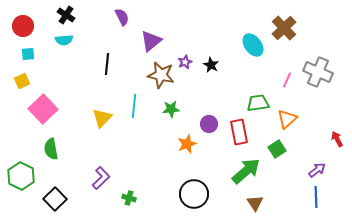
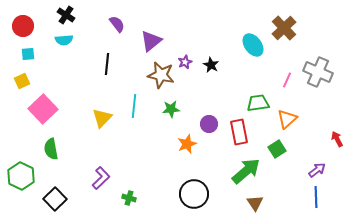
purple semicircle: moved 5 px left, 7 px down; rotated 12 degrees counterclockwise
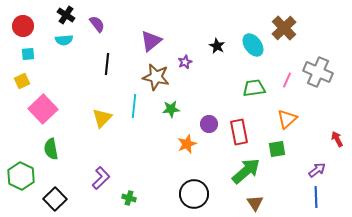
purple semicircle: moved 20 px left
black star: moved 6 px right, 19 px up
brown star: moved 5 px left, 2 px down
green trapezoid: moved 4 px left, 15 px up
green square: rotated 24 degrees clockwise
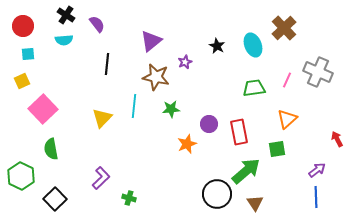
cyan ellipse: rotated 15 degrees clockwise
black circle: moved 23 px right
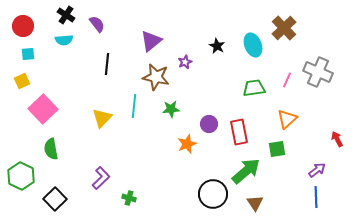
black circle: moved 4 px left
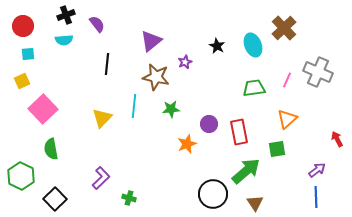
black cross: rotated 36 degrees clockwise
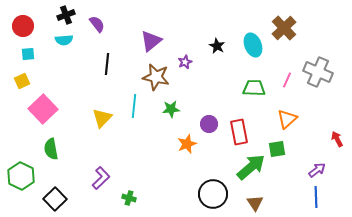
green trapezoid: rotated 10 degrees clockwise
green arrow: moved 5 px right, 4 px up
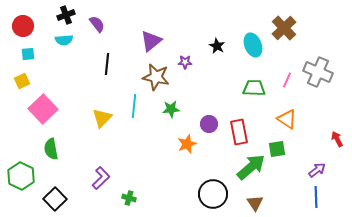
purple star: rotated 24 degrees clockwise
orange triangle: rotated 45 degrees counterclockwise
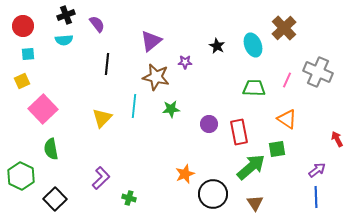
orange star: moved 2 px left, 30 px down
